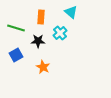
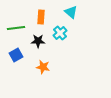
green line: rotated 24 degrees counterclockwise
orange star: rotated 16 degrees counterclockwise
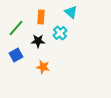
green line: rotated 42 degrees counterclockwise
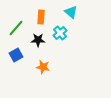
black star: moved 1 px up
